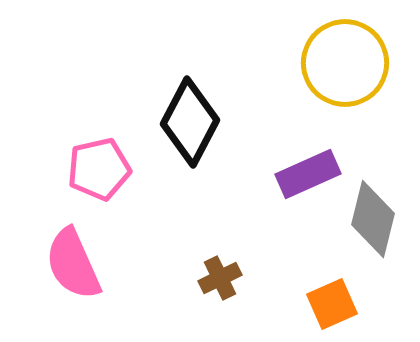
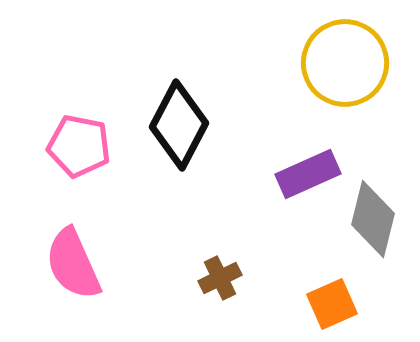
black diamond: moved 11 px left, 3 px down
pink pentagon: moved 20 px left, 23 px up; rotated 24 degrees clockwise
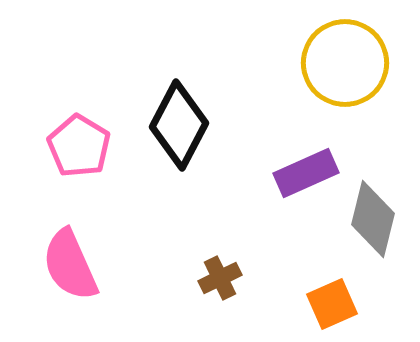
pink pentagon: rotated 20 degrees clockwise
purple rectangle: moved 2 px left, 1 px up
pink semicircle: moved 3 px left, 1 px down
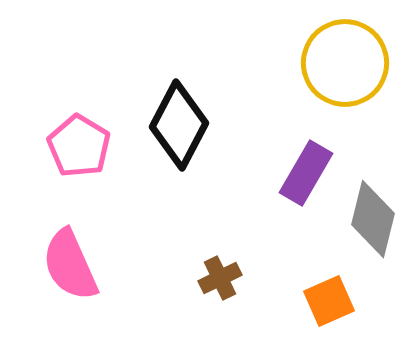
purple rectangle: rotated 36 degrees counterclockwise
orange square: moved 3 px left, 3 px up
